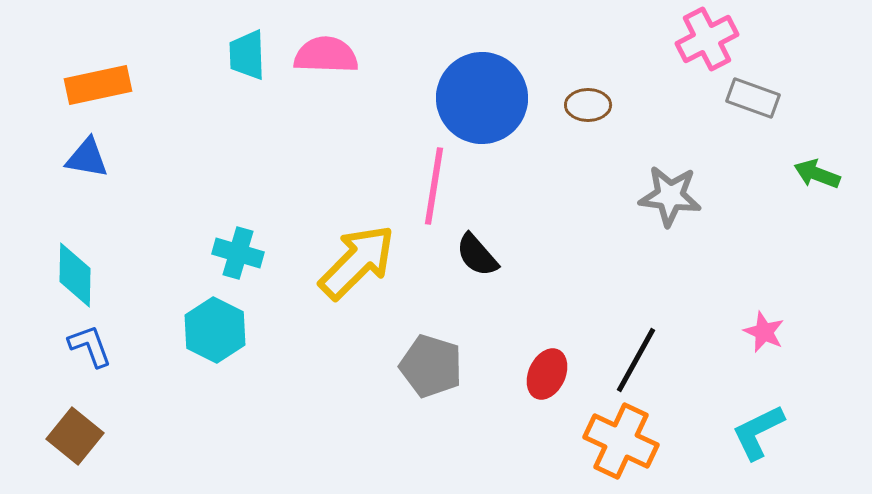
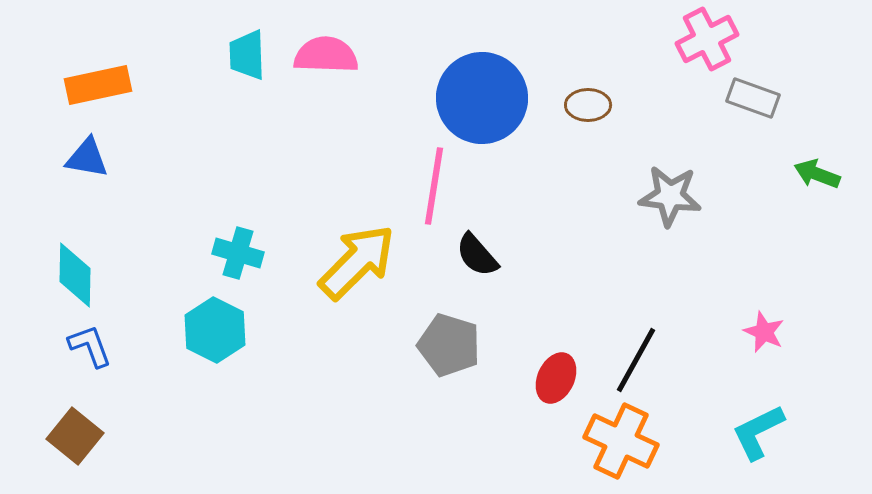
gray pentagon: moved 18 px right, 21 px up
red ellipse: moved 9 px right, 4 px down
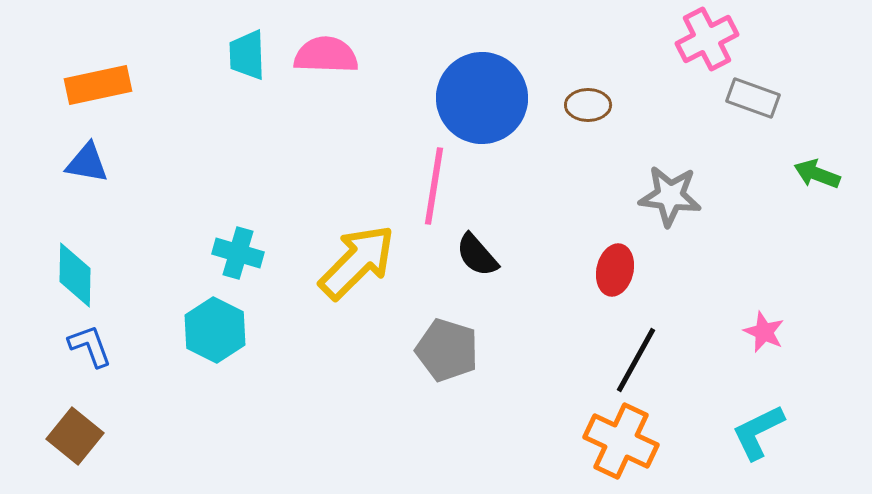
blue triangle: moved 5 px down
gray pentagon: moved 2 px left, 5 px down
red ellipse: moved 59 px right, 108 px up; rotated 12 degrees counterclockwise
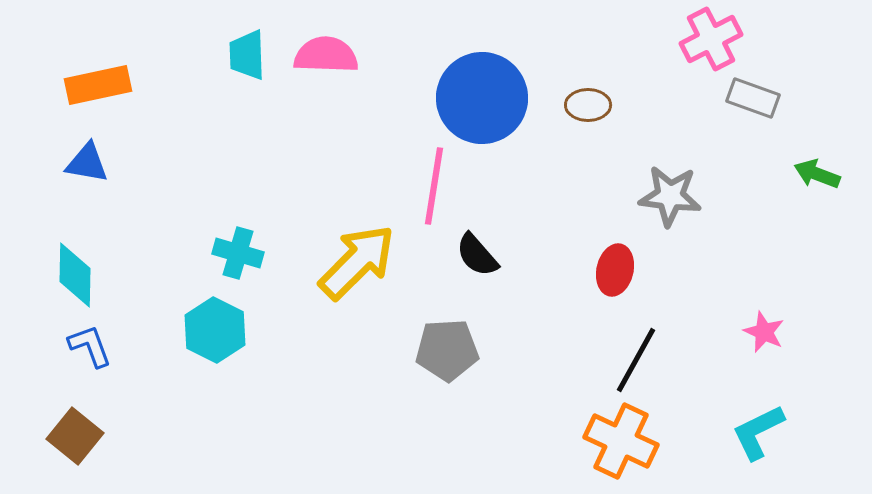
pink cross: moved 4 px right
gray pentagon: rotated 20 degrees counterclockwise
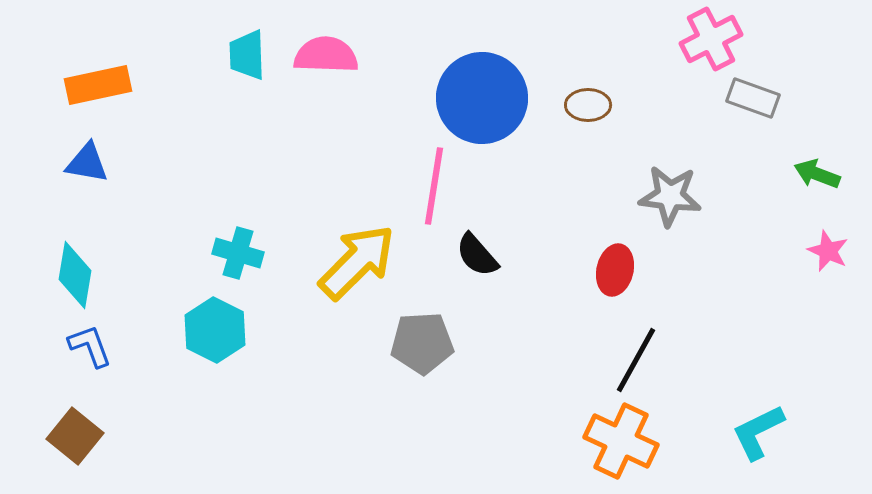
cyan diamond: rotated 8 degrees clockwise
pink star: moved 64 px right, 81 px up
gray pentagon: moved 25 px left, 7 px up
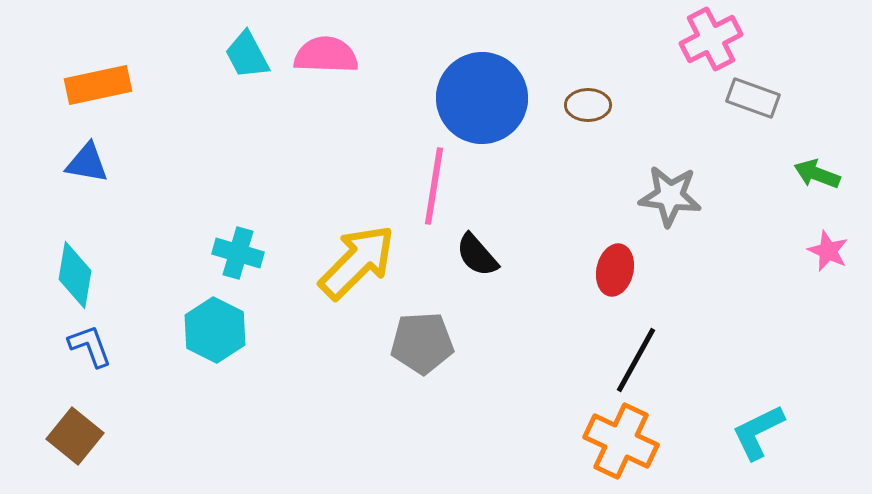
cyan trapezoid: rotated 26 degrees counterclockwise
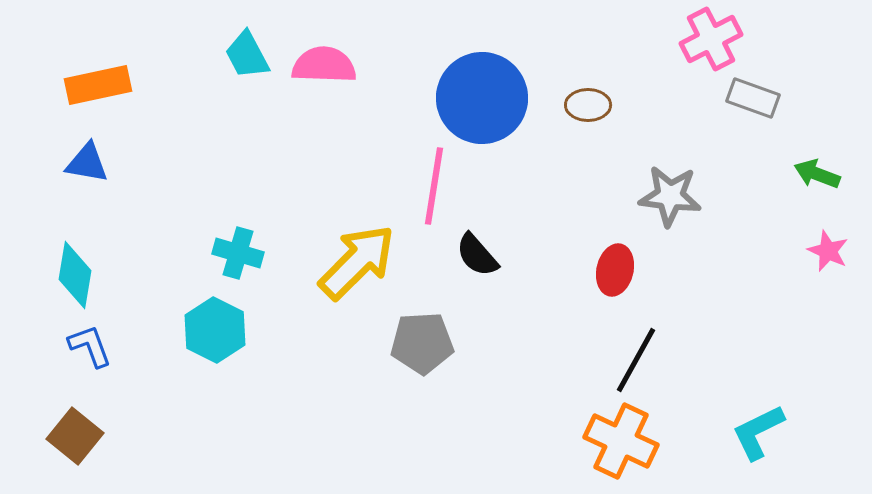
pink semicircle: moved 2 px left, 10 px down
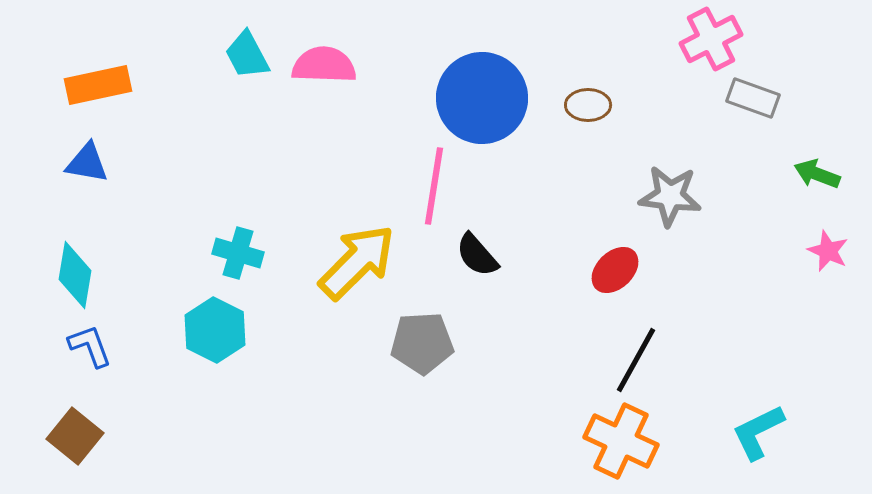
red ellipse: rotated 33 degrees clockwise
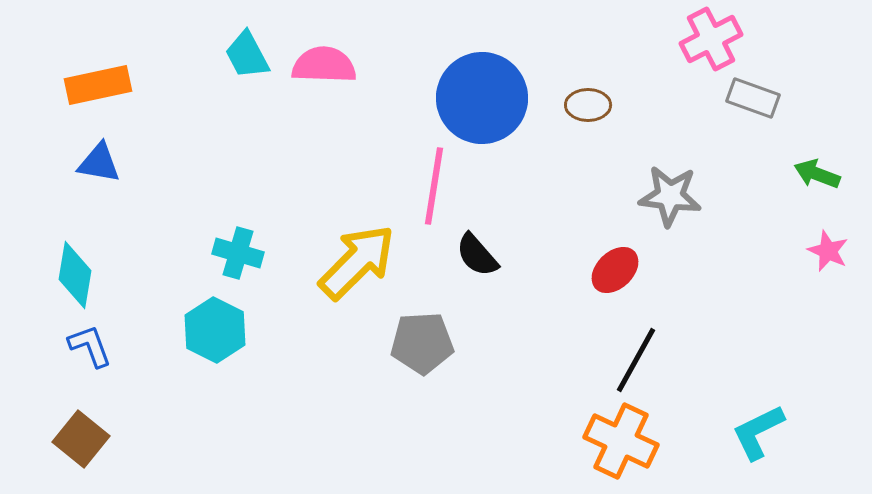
blue triangle: moved 12 px right
brown square: moved 6 px right, 3 px down
